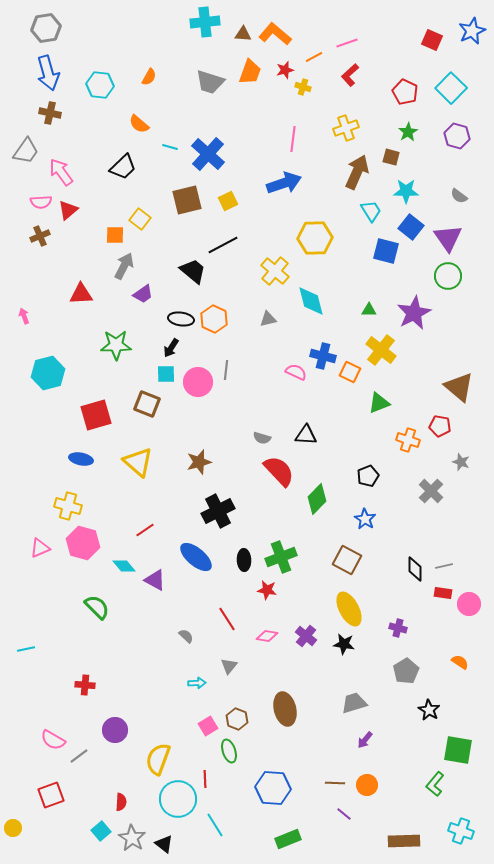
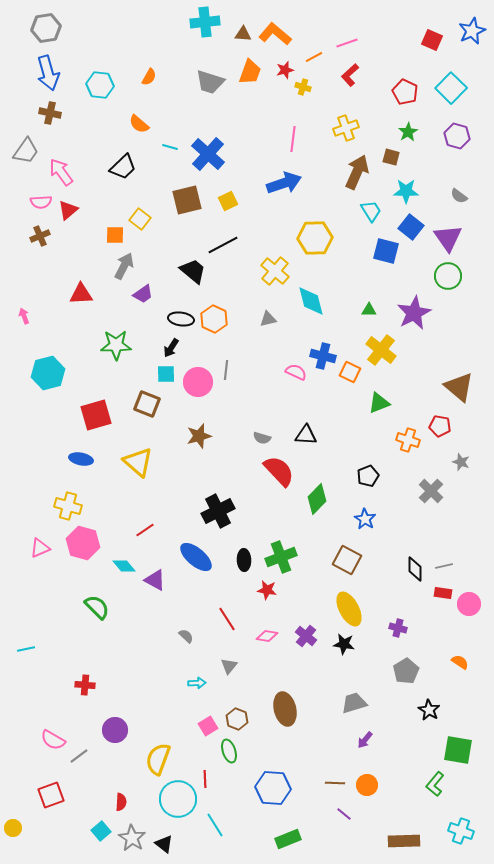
brown star at (199, 462): moved 26 px up
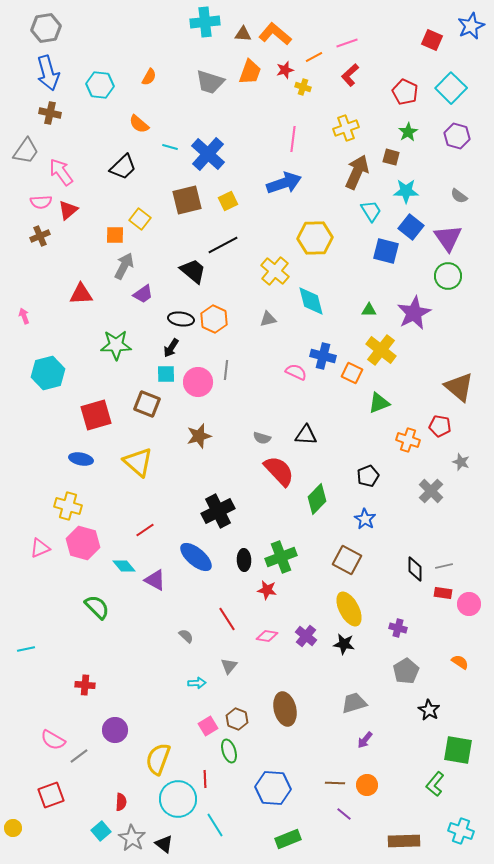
blue star at (472, 31): moved 1 px left, 5 px up
orange square at (350, 372): moved 2 px right, 1 px down
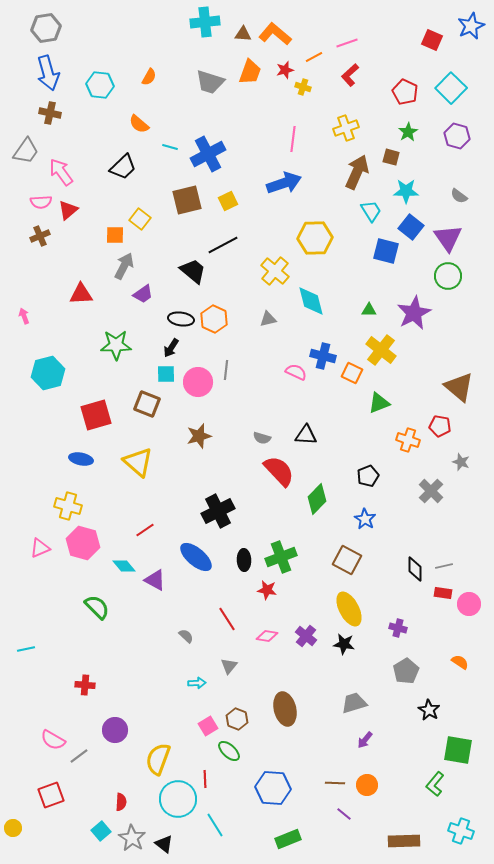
blue cross at (208, 154): rotated 20 degrees clockwise
green ellipse at (229, 751): rotated 30 degrees counterclockwise
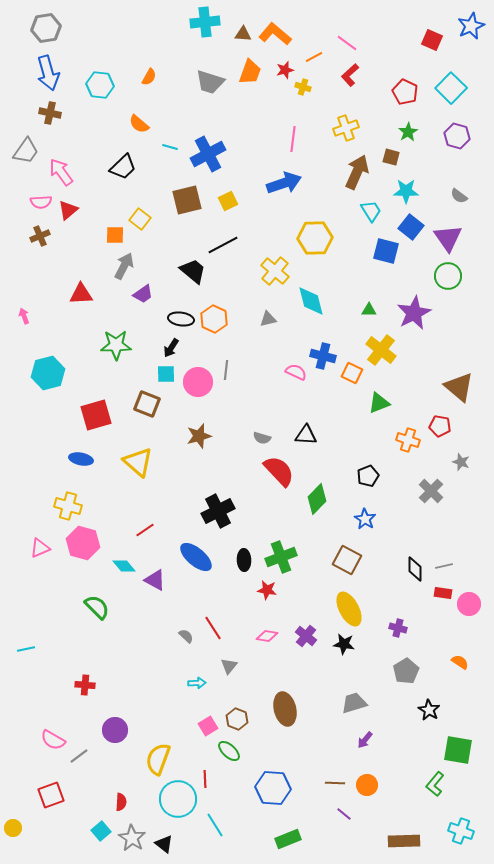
pink line at (347, 43): rotated 55 degrees clockwise
red line at (227, 619): moved 14 px left, 9 px down
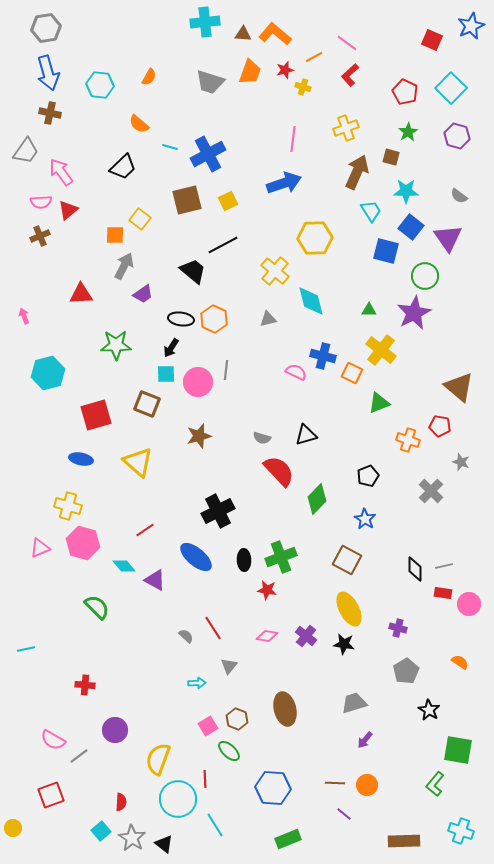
green circle at (448, 276): moved 23 px left
black triangle at (306, 435): rotated 20 degrees counterclockwise
